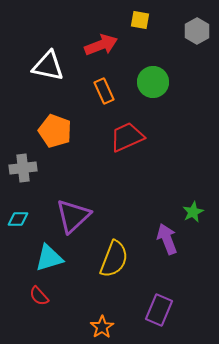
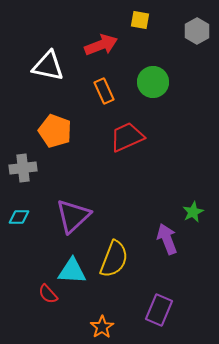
cyan diamond: moved 1 px right, 2 px up
cyan triangle: moved 23 px right, 13 px down; rotated 20 degrees clockwise
red semicircle: moved 9 px right, 2 px up
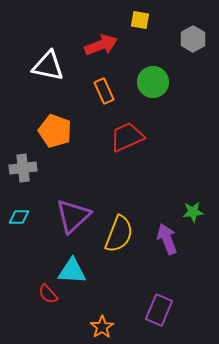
gray hexagon: moved 4 px left, 8 px down
green star: rotated 20 degrees clockwise
yellow semicircle: moved 5 px right, 25 px up
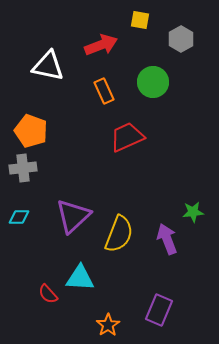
gray hexagon: moved 12 px left
orange pentagon: moved 24 px left
cyan triangle: moved 8 px right, 7 px down
orange star: moved 6 px right, 2 px up
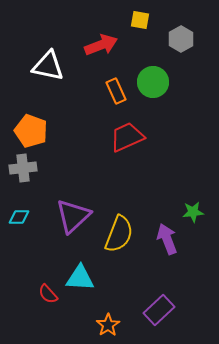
orange rectangle: moved 12 px right
purple rectangle: rotated 24 degrees clockwise
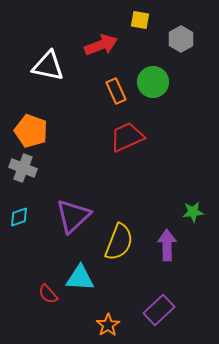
gray cross: rotated 28 degrees clockwise
cyan diamond: rotated 20 degrees counterclockwise
yellow semicircle: moved 8 px down
purple arrow: moved 6 px down; rotated 20 degrees clockwise
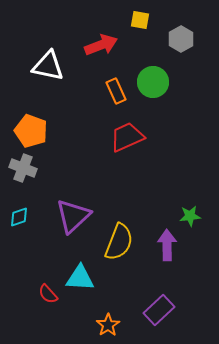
green star: moved 3 px left, 4 px down
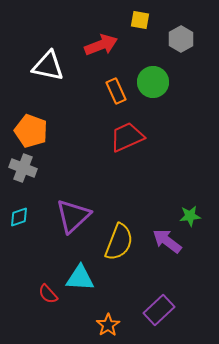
purple arrow: moved 4 px up; rotated 52 degrees counterclockwise
